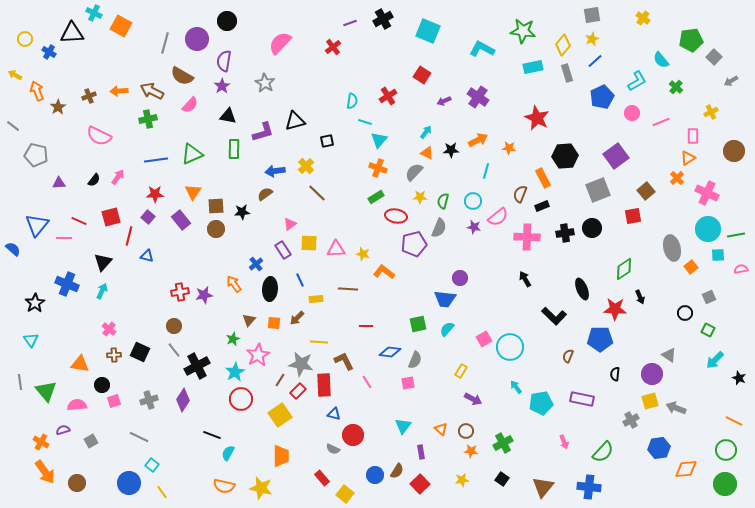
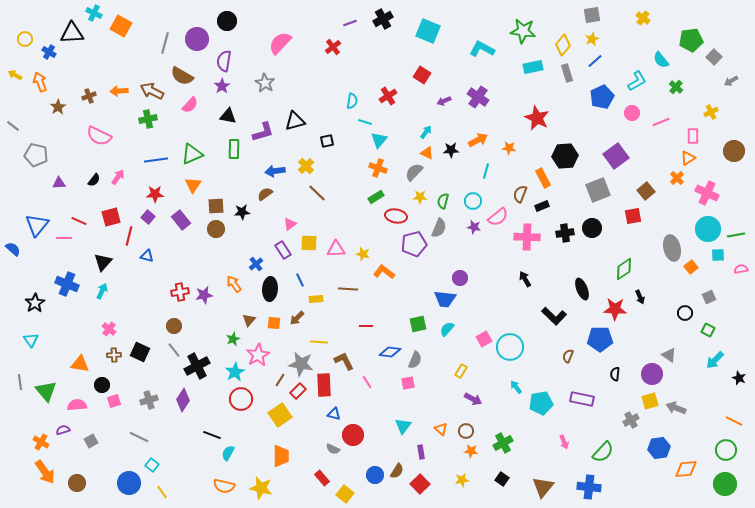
orange arrow at (37, 91): moved 3 px right, 9 px up
orange triangle at (193, 192): moved 7 px up
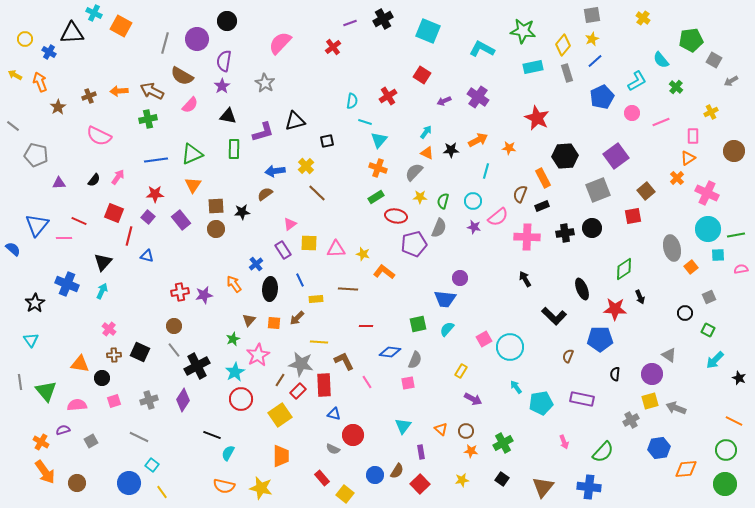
gray square at (714, 57): moved 3 px down; rotated 14 degrees counterclockwise
red square at (111, 217): moved 3 px right, 4 px up; rotated 36 degrees clockwise
black circle at (102, 385): moved 7 px up
